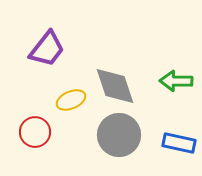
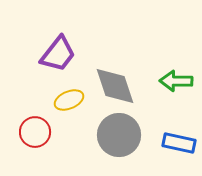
purple trapezoid: moved 11 px right, 5 px down
yellow ellipse: moved 2 px left
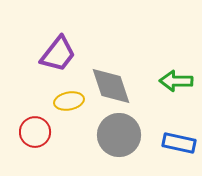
gray diamond: moved 4 px left
yellow ellipse: moved 1 px down; rotated 12 degrees clockwise
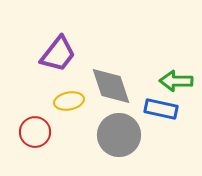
blue rectangle: moved 18 px left, 34 px up
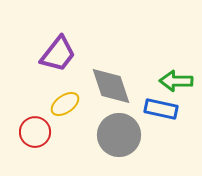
yellow ellipse: moved 4 px left, 3 px down; rotated 24 degrees counterclockwise
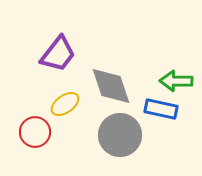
gray circle: moved 1 px right
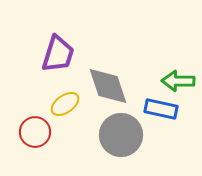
purple trapezoid: rotated 21 degrees counterclockwise
green arrow: moved 2 px right
gray diamond: moved 3 px left
gray circle: moved 1 px right
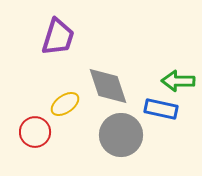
purple trapezoid: moved 17 px up
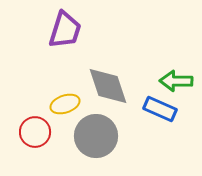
purple trapezoid: moved 7 px right, 7 px up
green arrow: moved 2 px left
yellow ellipse: rotated 16 degrees clockwise
blue rectangle: moved 1 px left; rotated 12 degrees clockwise
gray circle: moved 25 px left, 1 px down
